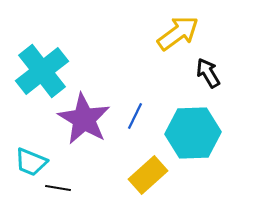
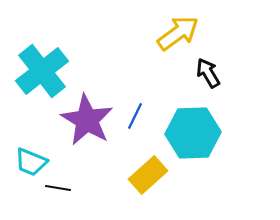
purple star: moved 3 px right, 1 px down
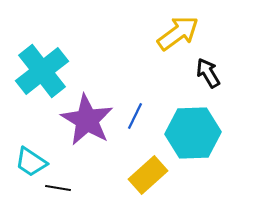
cyan trapezoid: rotated 12 degrees clockwise
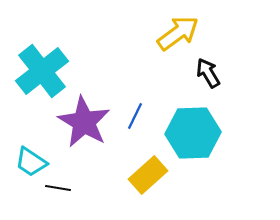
purple star: moved 3 px left, 2 px down
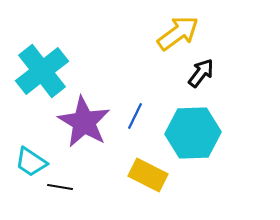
black arrow: moved 7 px left; rotated 68 degrees clockwise
yellow rectangle: rotated 69 degrees clockwise
black line: moved 2 px right, 1 px up
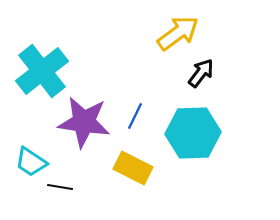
purple star: rotated 22 degrees counterclockwise
yellow rectangle: moved 15 px left, 7 px up
